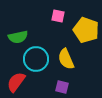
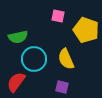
cyan circle: moved 2 px left
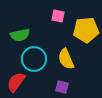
yellow pentagon: rotated 25 degrees counterclockwise
green semicircle: moved 2 px right, 2 px up
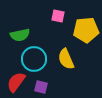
purple square: moved 21 px left
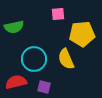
pink square: moved 2 px up; rotated 16 degrees counterclockwise
yellow pentagon: moved 4 px left, 4 px down
green semicircle: moved 6 px left, 8 px up
red semicircle: rotated 40 degrees clockwise
purple square: moved 3 px right
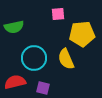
cyan circle: moved 1 px up
red semicircle: moved 1 px left
purple square: moved 1 px left, 1 px down
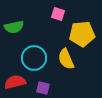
pink square: rotated 24 degrees clockwise
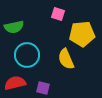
cyan circle: moved 7 px left, 3 px up
red semicircle: moved 1 px down
